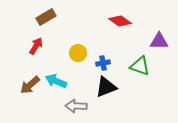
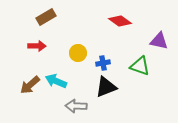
purple triangle: rotated 12 degrees clockwise
red arrow: moved 1 px right; rotated 60 degrees clockwise
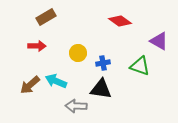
purple triangle: rotated 18 degrees clockwise
black triangle: moved 5 px left, 2 px down; rotated 30 degrees clockwise
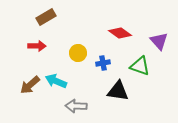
red diamond: moved 12 px down
purple triangle: rotated 18 degrees clockwise
black triangle: moved 17 px right, 2 px down
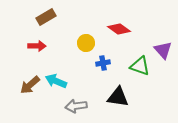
red diamond: moved 1 px left, 4 px up
purple triangle: moved 4 px right, 9 px down
yellow circle: moved 8 px right, 10 px up
black triangle: moved 6 px down
gray arrow: rotated 10 degrees counterclockwise
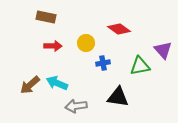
brown rectangle: rotated 42 degrees clockwise
red arrow: moved 16 px right
green triangle: rotated 30 degrees counterclockwise
cyan arrow: moved 1 px right, 2 px down
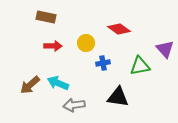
purple triangle: moved 2 px right, 1 px up
cyan arrow: moved 1 px right
gray arrow: moved 2 px left, 1 px up
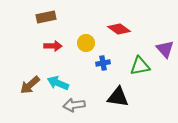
brown rectangle: rotated 24 degrees counterclockwise
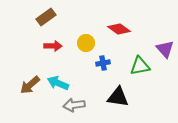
brown rectangle: rotated 24 degrees counterclockwise
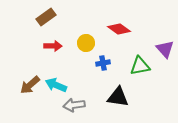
cyan arrow: moved 2 px left, 2 px down
